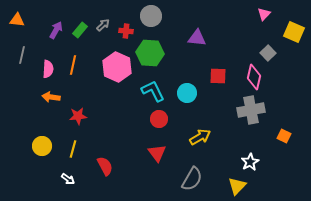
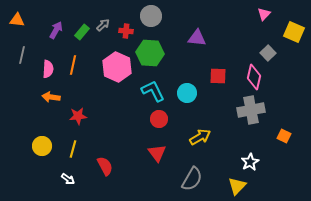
green rectangle: moved 2 px right, 2 px down
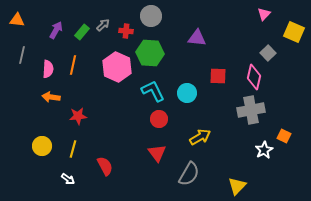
white star: moved 14 px right, 12 px up
gray semicircle: moved 3 px left, 5 px up
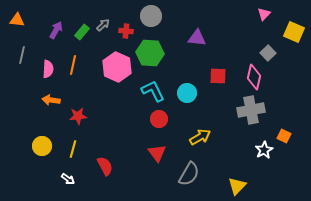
orange arrow: moved 3 px down
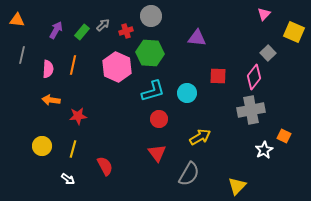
red cross: rotated 24 degrees counterclockwise
pink diamond: rotated 25 degrees clockwise
cyan L-shape: rotated 100 degrees clockwise
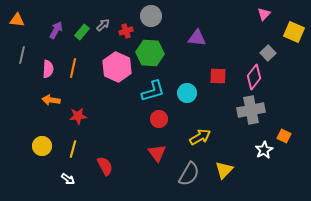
orange line: moved 3 px down
yellow triangle: moved 13 px left, 16 px up
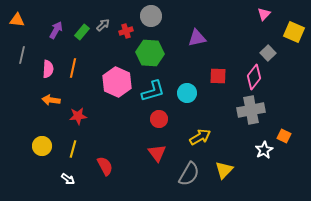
purple triangle: rotated 18 degrees counterclockwise
pink hexagon: moved 15 px down
